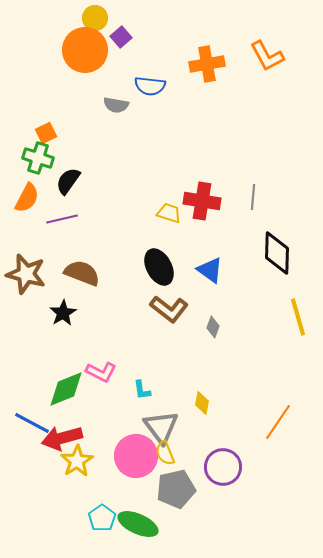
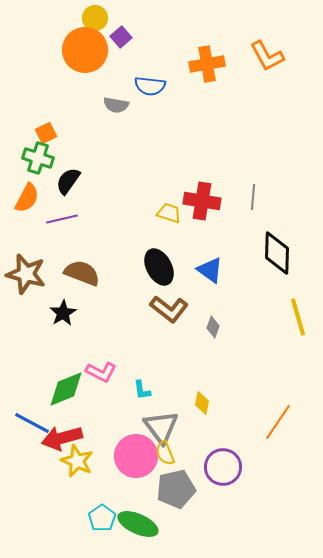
yellow star: rotated 16 degrees counterclockwise
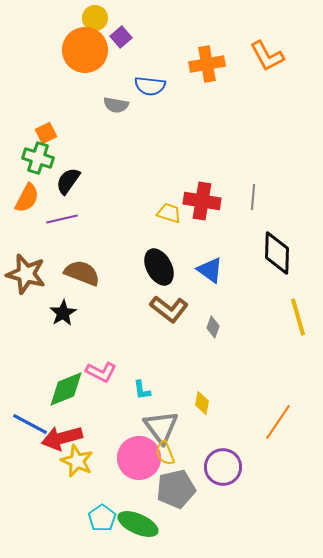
blue line: moved 2 px left, 1 px down
pink circle: moved 3 px right, 2 px down
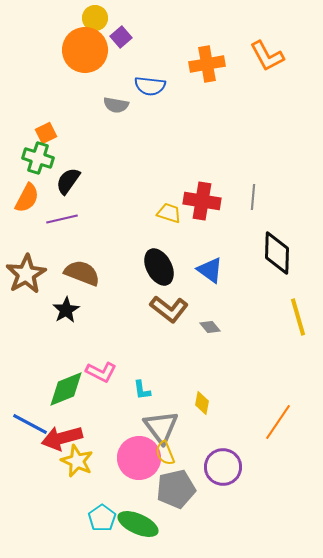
brown star: rotated 27 degrees clockwise
black star: moved 3 px right, 3 px up
gray diamond: moved 3 px left; rotated 60 degrees counterclockwise
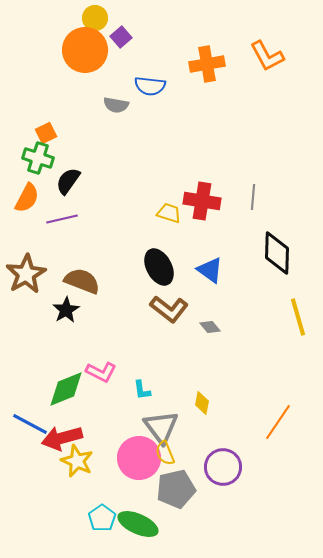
brown semicircle: moved 8 px down
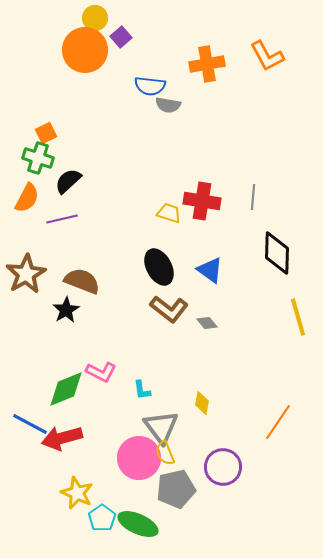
gray semicircle: moved 52 px right
black semicircle: rotated 12 degrees clockwise
gray diamond: moved 3 px left, 4 px up
yellow star: moved 32 px down
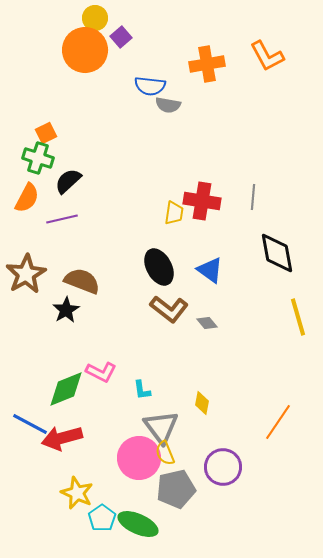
yellow trapezoid: moved 5 px right; rotated 80 degrees clockwise
black diamond: rotated 12 degrees counterclockwise
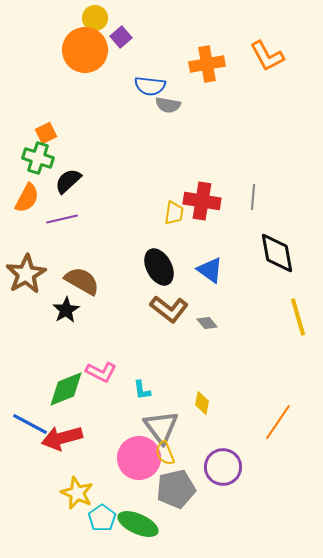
brown semicircle: rotated 9 degrees clockwise
